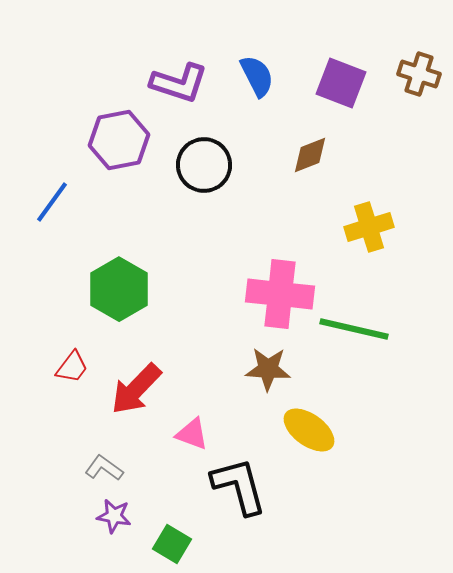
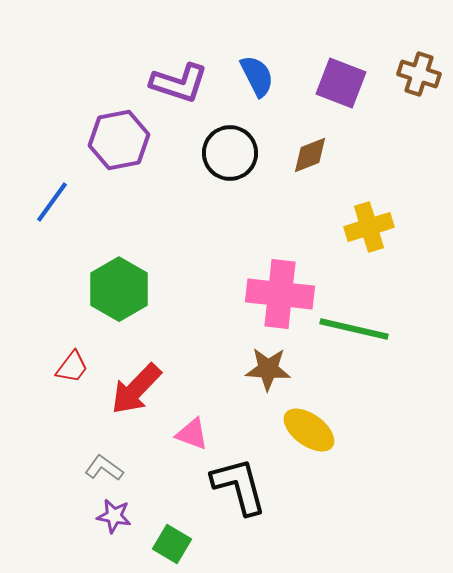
black circle: moved 26 px right, 12 px up
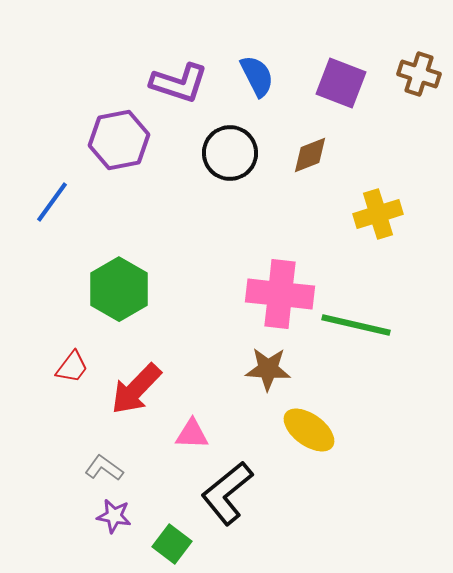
yellow cross: moved 9 px right, 13 px up
green line: moved 2 px right, 4 px up
pink triangle: rotated 18 degrees counterclockwise
black L-shape: moved 12 px left, 7 px down; rotated 114 degrees counterclockwise
green square: rotated 6 degrees clockwise
